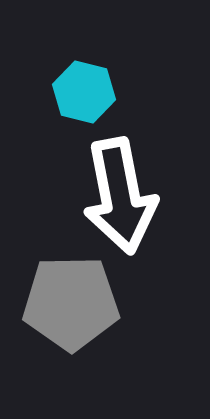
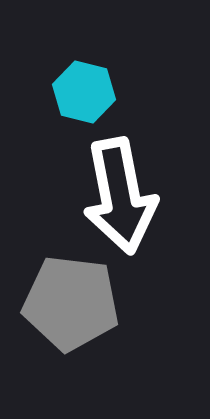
gray pentagon: rotated 8 degrees clockwise
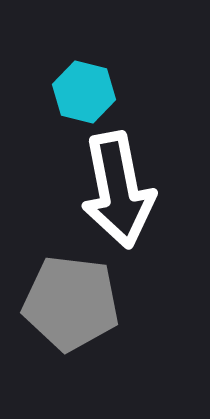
white arrow: moved 2 px left, 6 px up
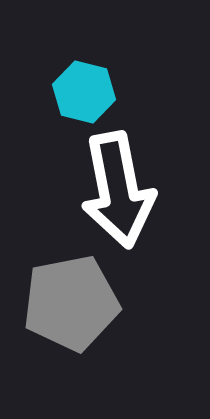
gray pentagon: rotated 18 degrees counterclockwise
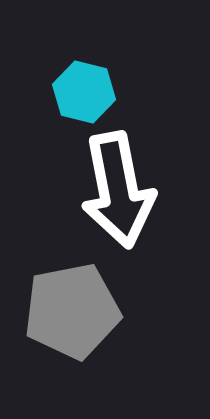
gray pentagon: moved 1 px right, 8 px down
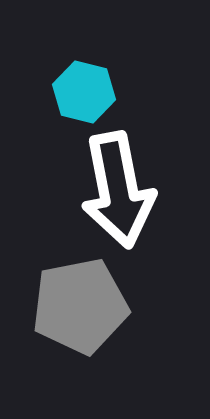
gray pentagon: moved 8 px right, 5 px up
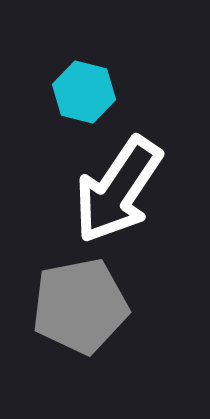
white arrow: rotated 45 degrees clockwise
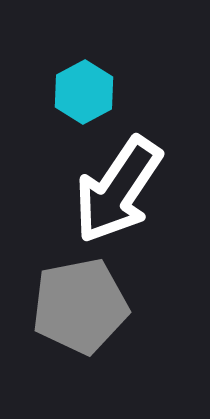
cyan hexagon: rotated 18 degrees clockwise
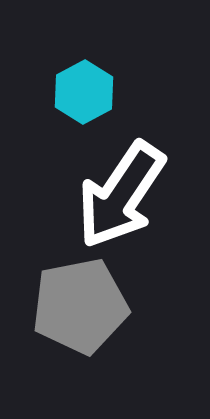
white arrow: moved 3 px right, 5 px down
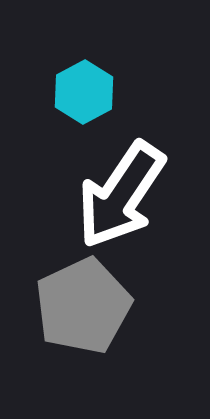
gray pentagon: moved 3 px right; rotated 14 degrees counterclockwise
